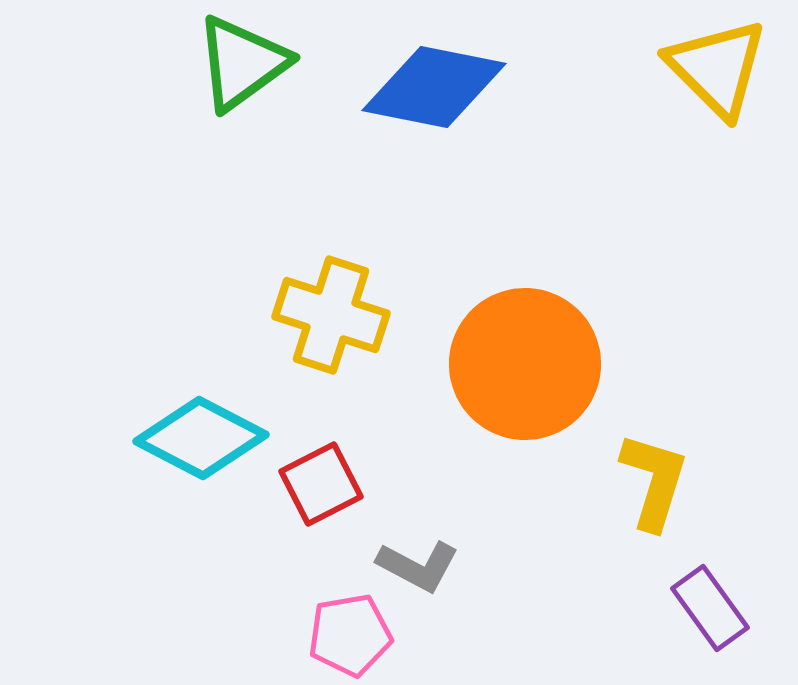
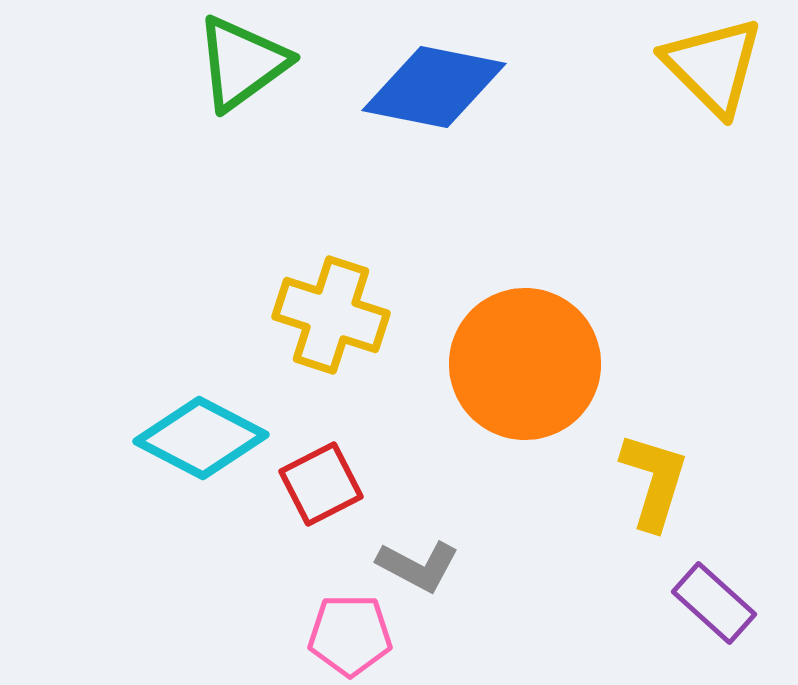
yellow triangle: moved 4 px left, 2 px up
purple rectangle: moved 4 px right, 5 px up; rotated 12 degrees counterclockwise
pink pentagon: rotated 10 degrees clockwise
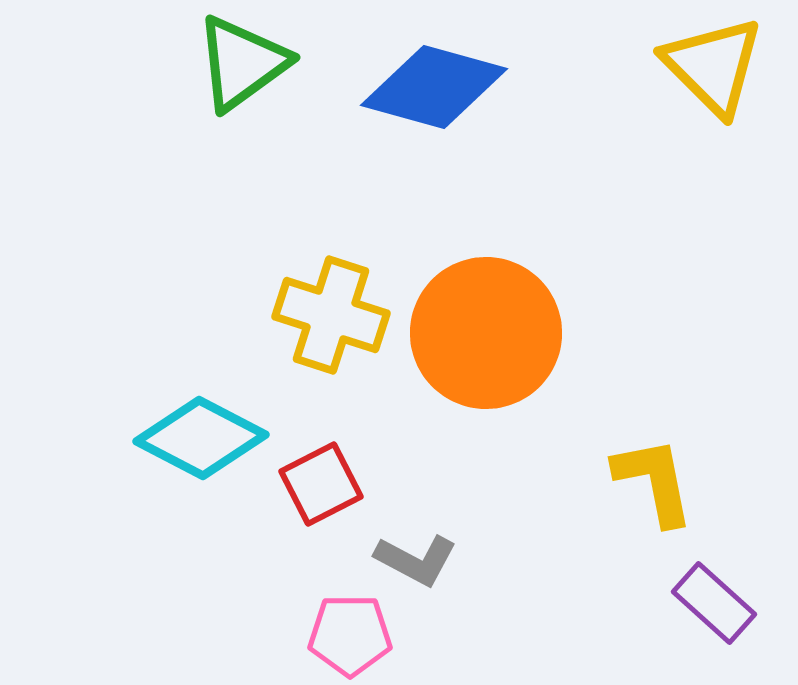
blue diamond: rotated 4 degrees clockwise
orange circle: moved 39 px left, 31 px up
yellow L-shape: rotated 28 degrees counterclockwise
gray L-shape: moved 2 px left, 6 px up
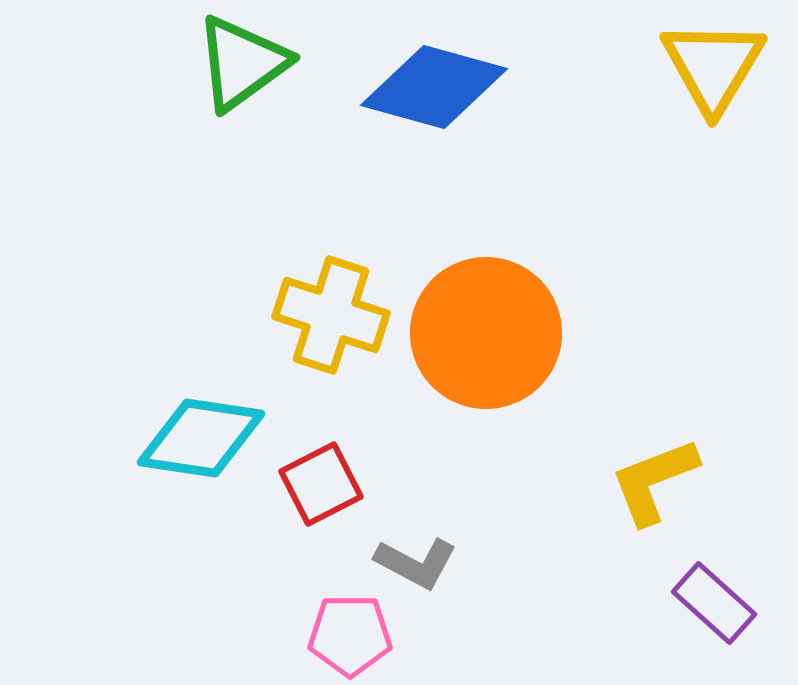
yellow triangle: rotated 16 degrees clockwise
cyan diamond: rotated 19 degrees counterclockwise
yellow L-shape: rotated 100 degrees counterclockwise
gray L-shape: moved 3 px down
